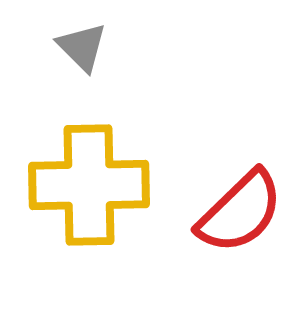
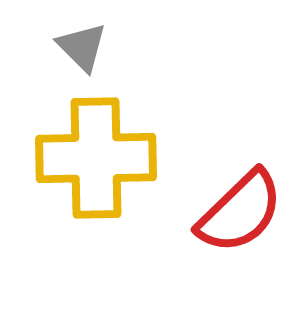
yellow cross: moved 7 px right, 27 px up
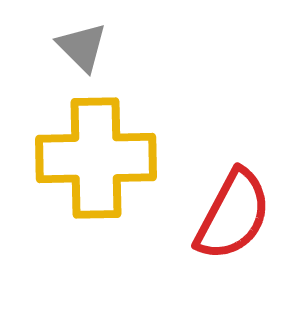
red semicircle: moved 7 px left, 3 px down; rotated 18 degrees counterclockwise
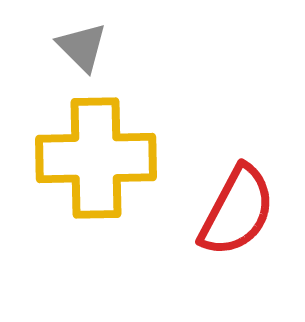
red semicircle: moved 4 px right, 4 px up
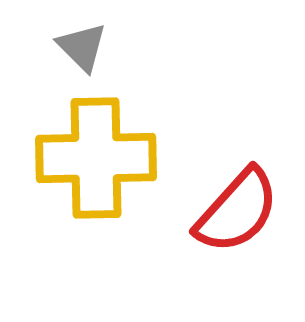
red semicircle: rotated 14 degrees clockwise
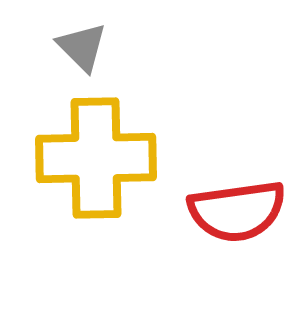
red semicircle: rotated 40 degrees clockwise
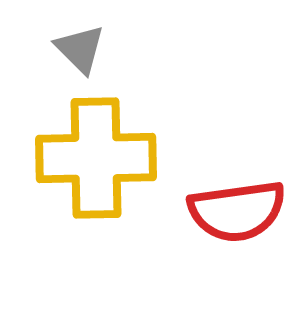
gray triangle: moved 2 px left, 2 px down
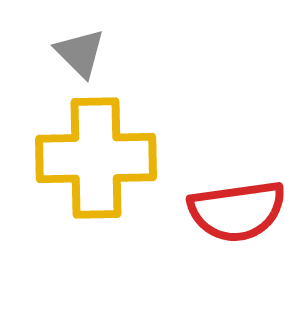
gray triangle: moved 4 px down
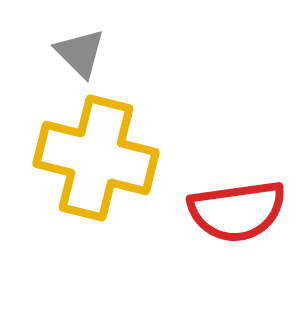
yellow cross: rotated 15 degrees clockwise
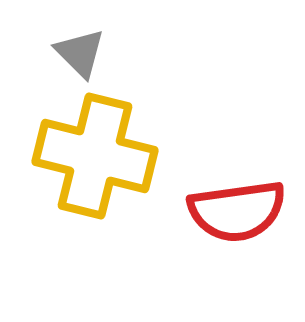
yellow cross: moved 1 px left, 2 px up
